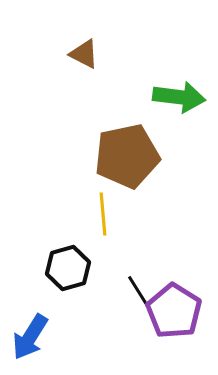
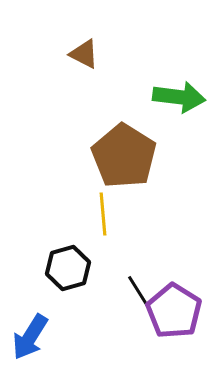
brown pentagon: moved 3 px left; rotated 28 degrees counterclockwise
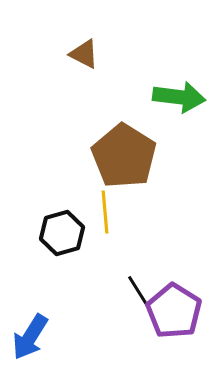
yellow line: moved 2 px right, 2 px up
black hexagon: moved 6 px left, 35 px up
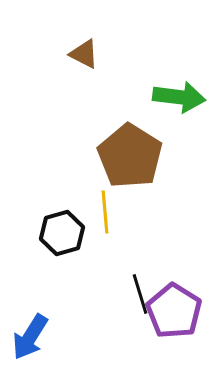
brown pentagon: moved 6 px right
black line: rotated 15 degrees clockwise
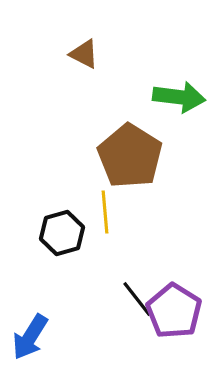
black line: moved 3 px left, 5 px down; rotated 21 degrees counterclockwise
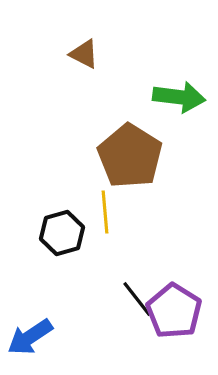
blue arrow: rotated 24 degrees clockwise
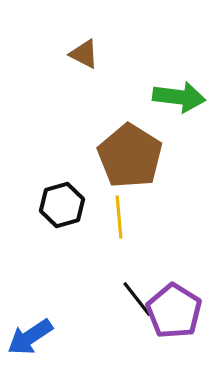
yellow line: moved 14 px right, 5 px down
black hexagon: moved 28 px up
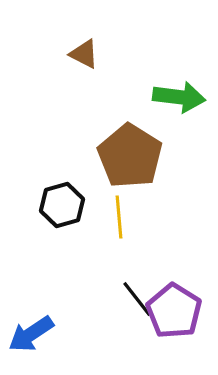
blue arrow: moved 1 px right, 3 px up
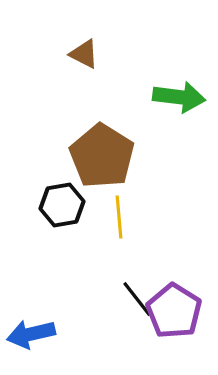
brown pentagon: moved 28 px left
black hexagon: rotated 6 degrees clockwise
blue arrow: rotated 21 degrees clockwise
